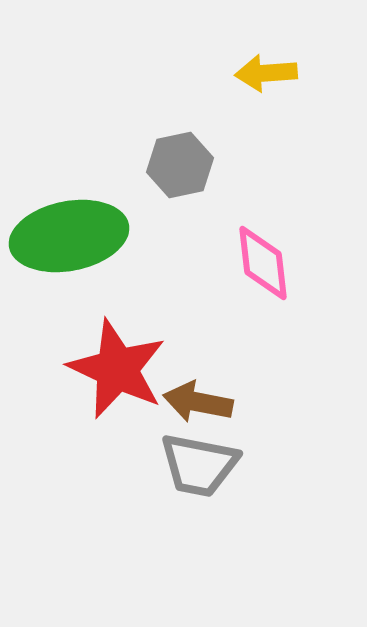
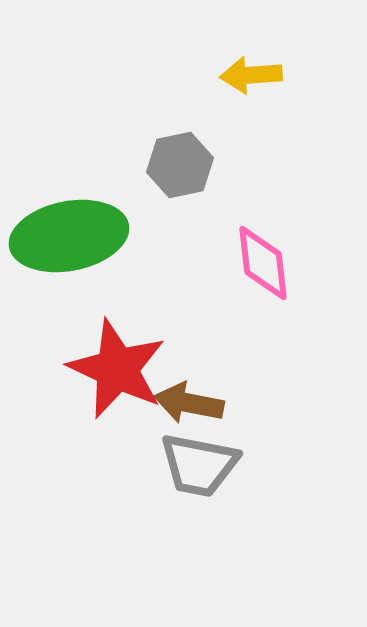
yellow arrow: moved 15 px left, 2 px down
brown arrow: moved 9 px left, 1 px down
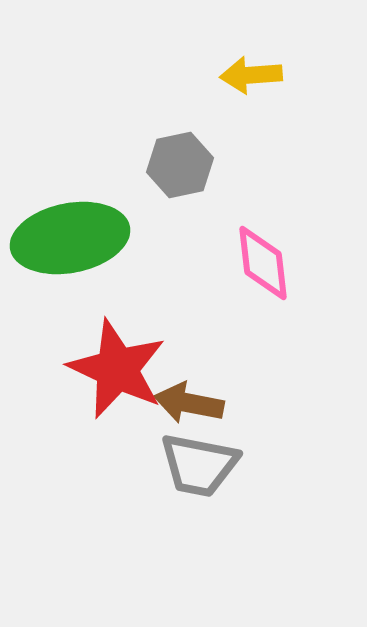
green ellipse: moved 1 px right, 2 px down
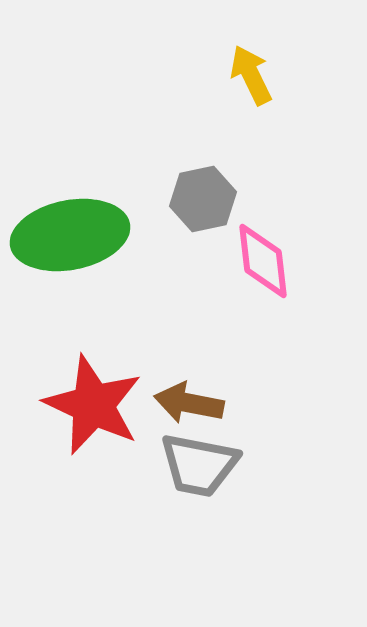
yellow arrow: rotated 68 degrees clockwise
gray hexagon: moved 23 px right, 34 px down
green ellipse: moved 3 px up
pink diamond: moved 2 px up
red star: moved 24 px left, 36 px down
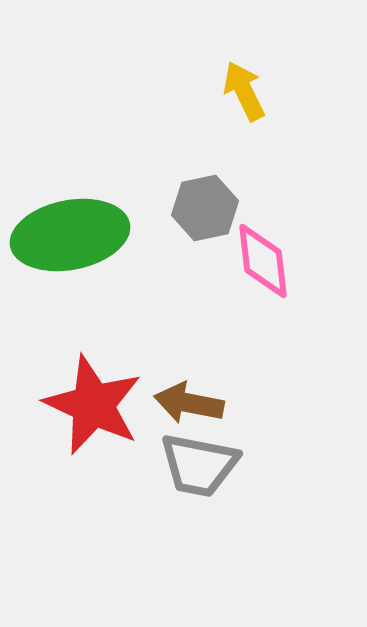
yellow arrow: moved 7 px left, 16 px down
gray hexagon: moved 2 px right, 9 px down
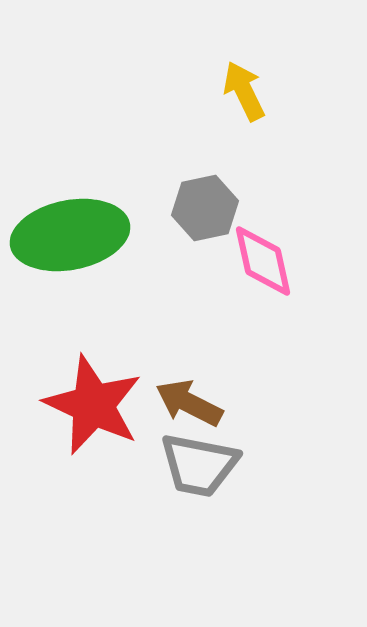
pink diamond: rotated 6 degrees counterclockwise
brown arrow: rotated 16 degrees clockwise
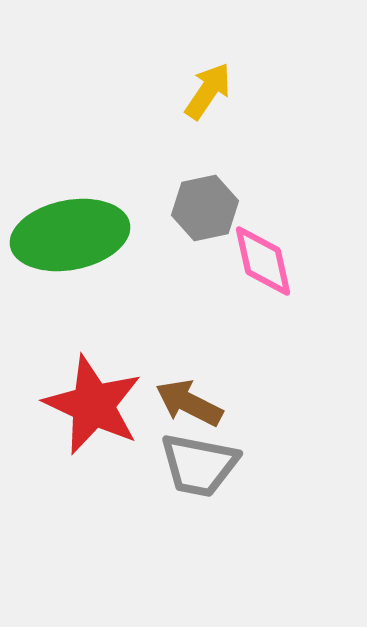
yellow arrow: moved 36 px left; rotated 60 degrees clockwise
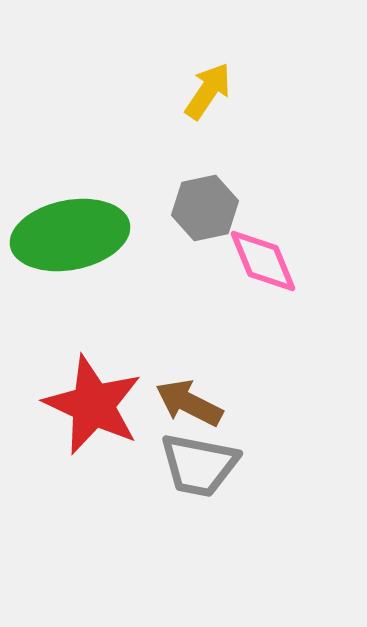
pink diamond: rotated 10 degrees counterclockwise
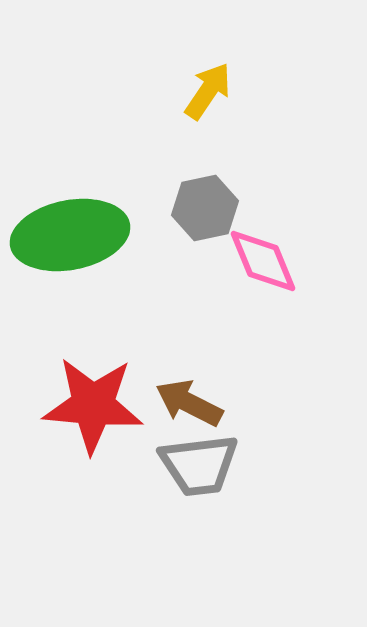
red star: rotated 20 degrees counterclockwise
gray trapezoid: rotated 18 degrees counterclockwise
